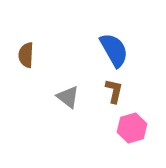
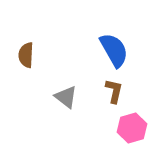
gray triangle: moved 2 px left
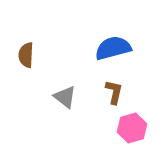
blue semicircle: moved 1 px left, 2 px up; rotated 75 degrees counterclockwise
brown L-shape: moved 1 px down
gray triangle: moved 1 px left
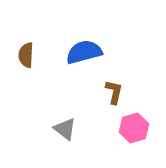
blue semicircle: moved 29 px left, 4 px down
gray triangle: moved 32 px down
pink hexagon: moved 2 px right
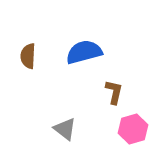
brown semicircle: moved 2 px right, 1 px down
pink hexagon: moved 1 px left, 1 px down
